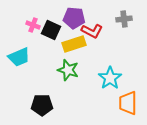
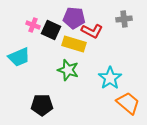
yellow rectangle: rotated 35 degrees clockwise
orange trapezoid: rotated 130 degrees clockwise
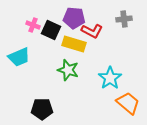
black pentagon: moved 4 px down
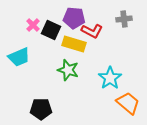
pink cross: rotated 24 degrees clockwise
black pentagon: moved 1 px left
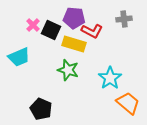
black pentagon: rotated 25 degrees clockwise
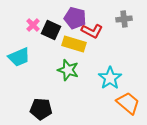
purple pentagon: moved 1 px right; rotated 10 degrees clockwise
black pentagon: rotated 20 degrees counterclockwise
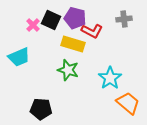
black square: moved 10 px up
yellow rectangle: moved 1 px left
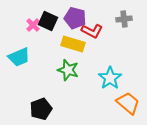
black square: moved 3 px left, 1 px down
black pentagon: rotated 25 degrees counterclockwise
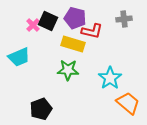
red L-shape: rotated 15 degrees counterclockwise
green star: rotated 15 degrees counterclockwise
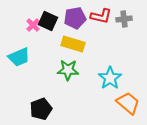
purple pentagon: rotated 25 degrees counterclockwise
red L-shape: moved 9 px right, 15 px up
